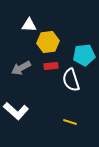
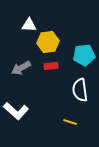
white semicircle: moved 9 px right, 10 px down; rotated 10 degrees clockwise
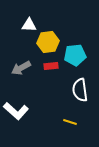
cyan pentagon: moved 9 px left
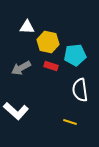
white triangle: moved 2 px left, 2 px down
yellow hexagon: rotated 20 degrees clockwise
red rectangle: rotated 24 degrees clockwise
